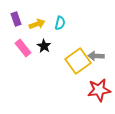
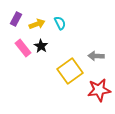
purple rectangle: rotated 48 degrees clockwise
cyan semicircle: rotated 40 degrees counterclockwise
black star: moved 3 px left
yellow square: moved 8 px left, 10 px down
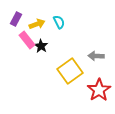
cyan semicircle: moved 1 px left, 1 px up
pink rectangle: moved 4 px right, 8 px up
red star: rotated 25 degrees counterclockwise
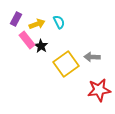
gray arrow: moved 4 px left, 1 px down
yellow square: moved 4 px left, 7 px up
red star: rotated 25 degrees clockwise
